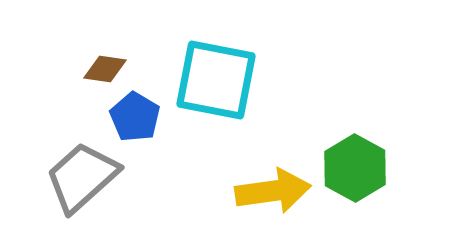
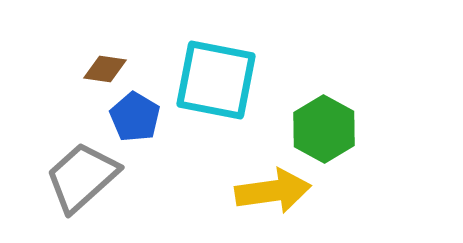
green hexagon: moved 31 px left, 39 px up
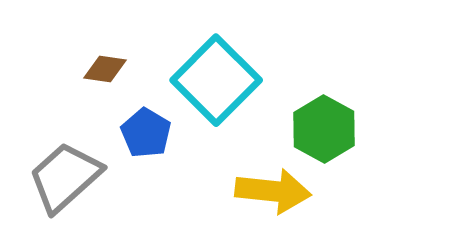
cyan square: rotated 34 degrees clockwise
blue pentagon: moved 11 px right, 16 px down
gray trapezoid: moved 17 px left
yellow arrow: rotated 14 degrees clockwise
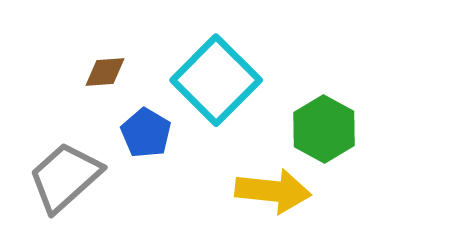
brown diamond: moved 3 px down; rotated 12 degrees counterclockwise
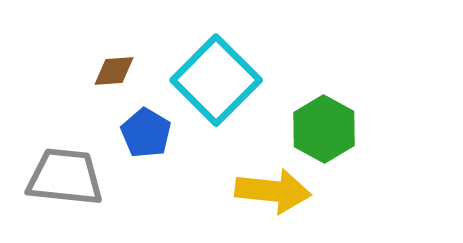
brown diamond: moved 9 px right, 1 px up
gray trapezoid: rotated 48 degrees clockwise
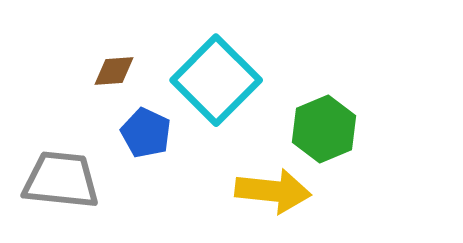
green hexagon: rotated 8 degrees clockwise
blue pentagon: rotated 6 degrees counterclockwise
gray trapezoid: moved 4 px left, 3 px down
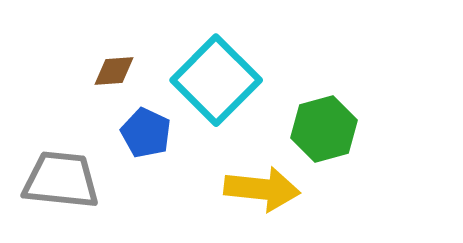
green hexagon: rotated 8 degrees clockwise
yellow arrow: moved 11 px left, 2 px up
